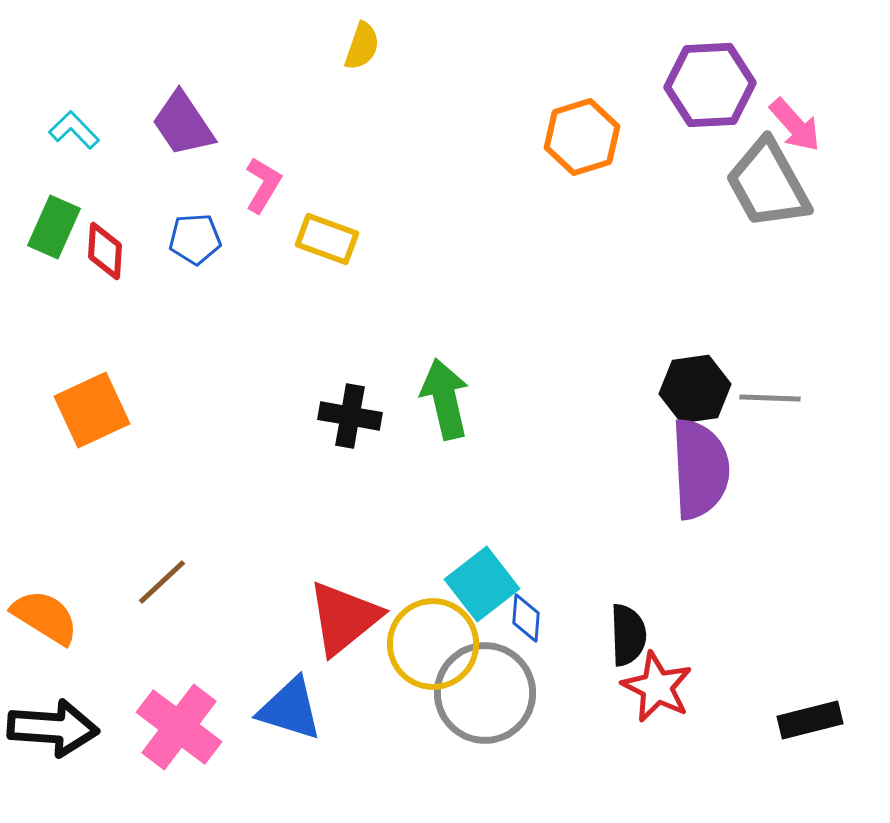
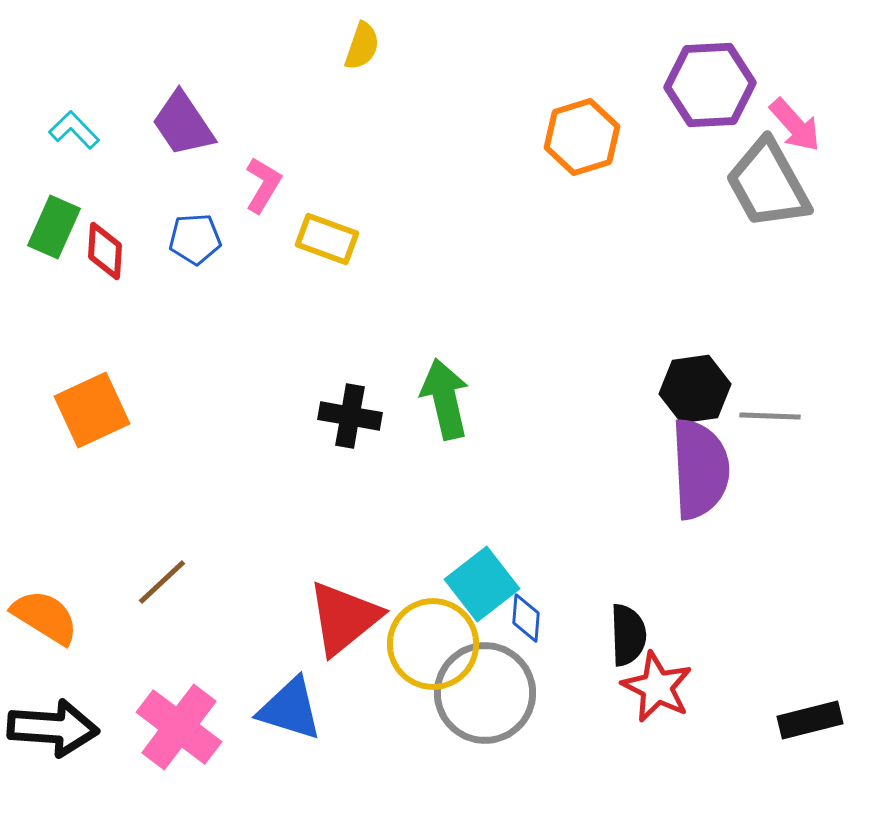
gray line: moved 18 px down
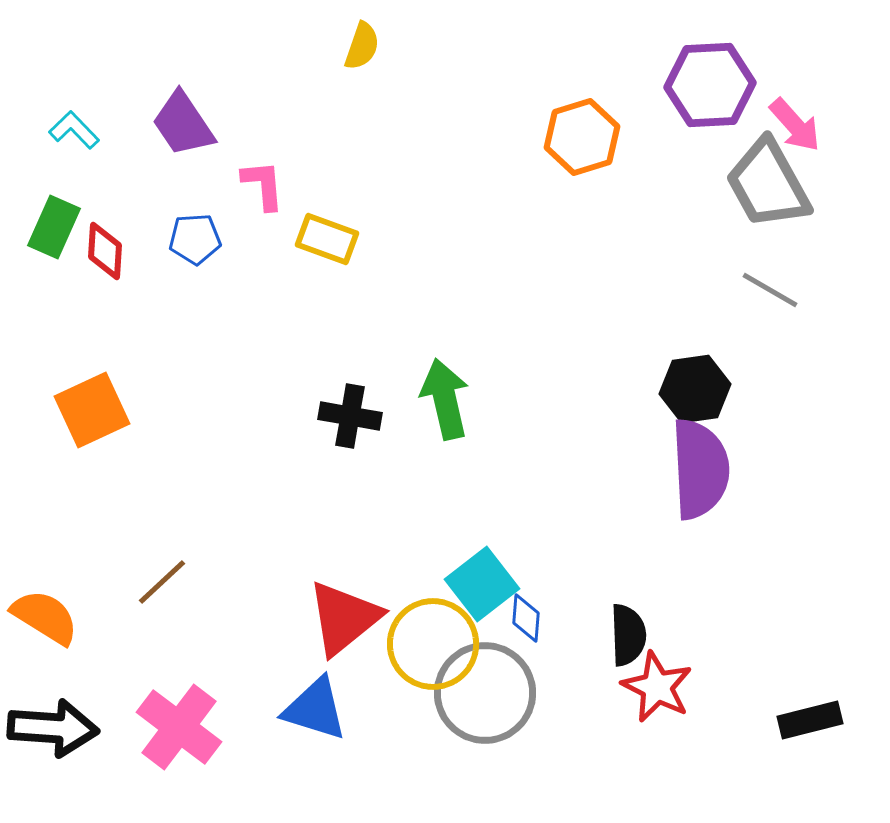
pink L-shape: rotated 36 degrees counterclockwise
gray line: moved 126 px up; rotated 28 degrees clockwise
blue triangle: moved 25 px right
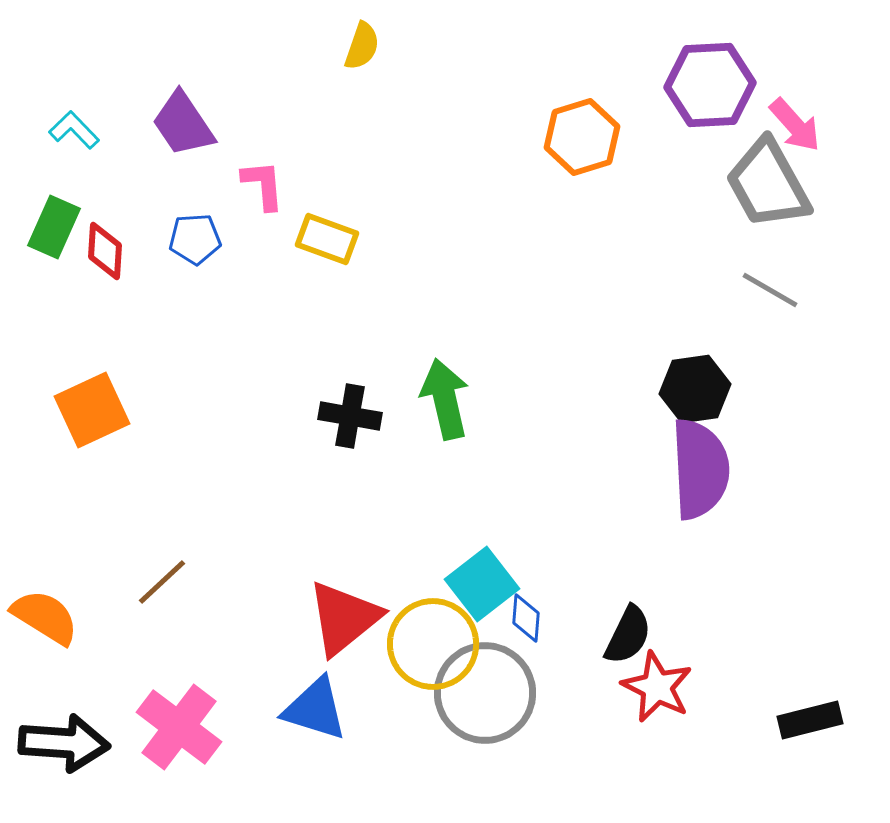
black semicircle: rotated 28 degrees clockwise
black arrow: moved 11 px right, 15 px down
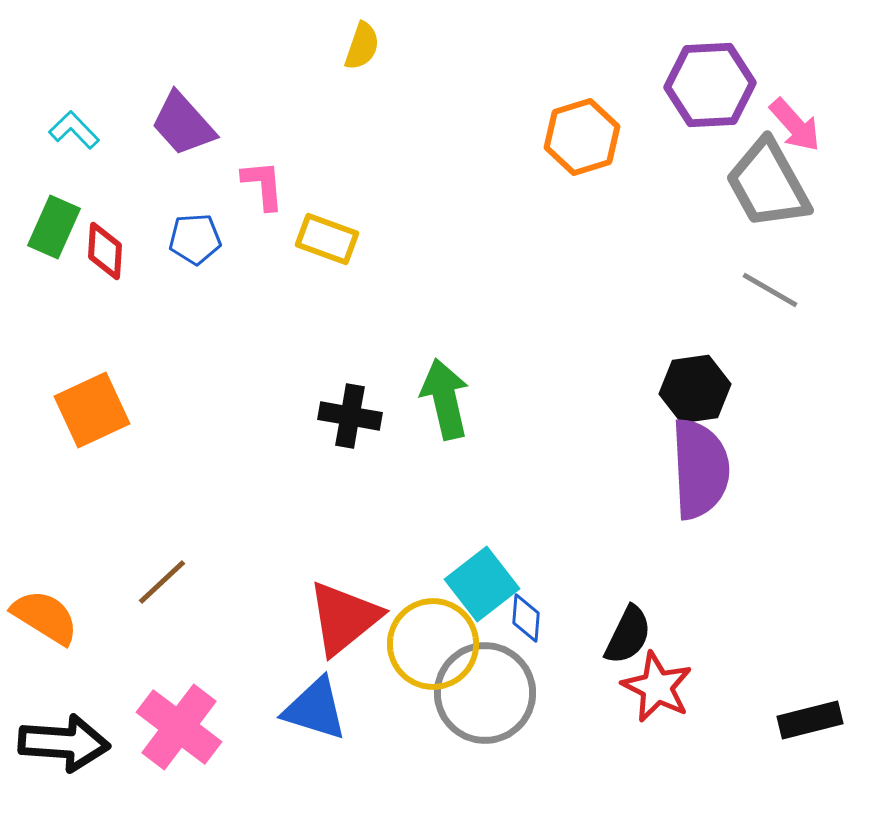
purple trapezoid: rotated 8 degrees counterclockwise
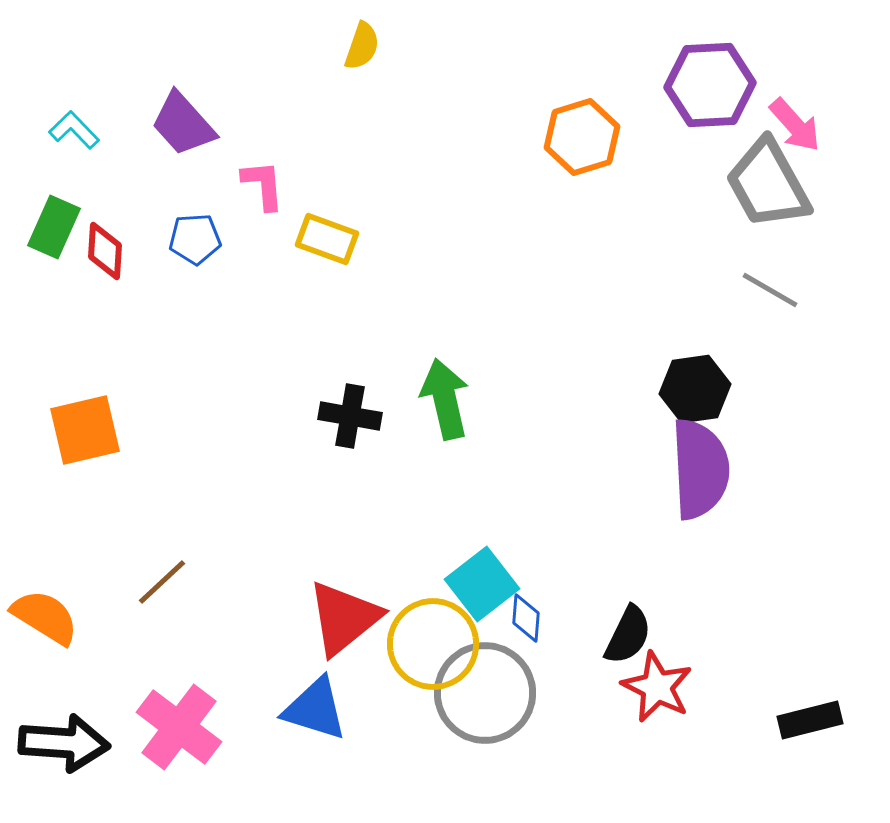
orange square: moved 7 px left, 20 px down; rotated 12 degrees clockwise
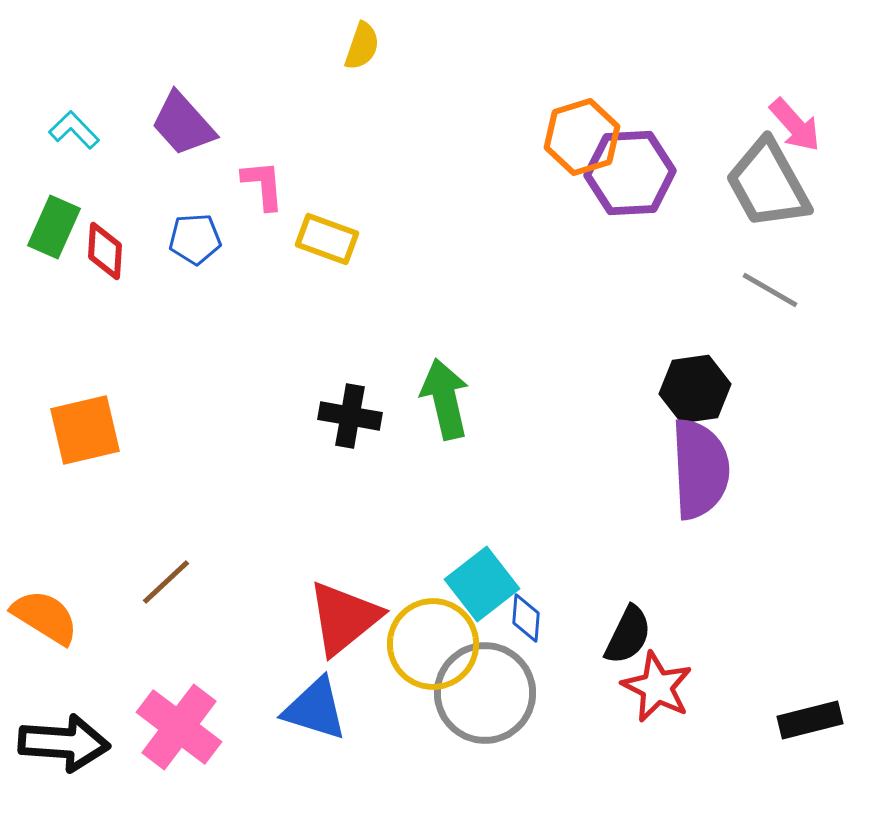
purple hexagon: moved 80 px left, 88 px down
brown line: moved 4 px right
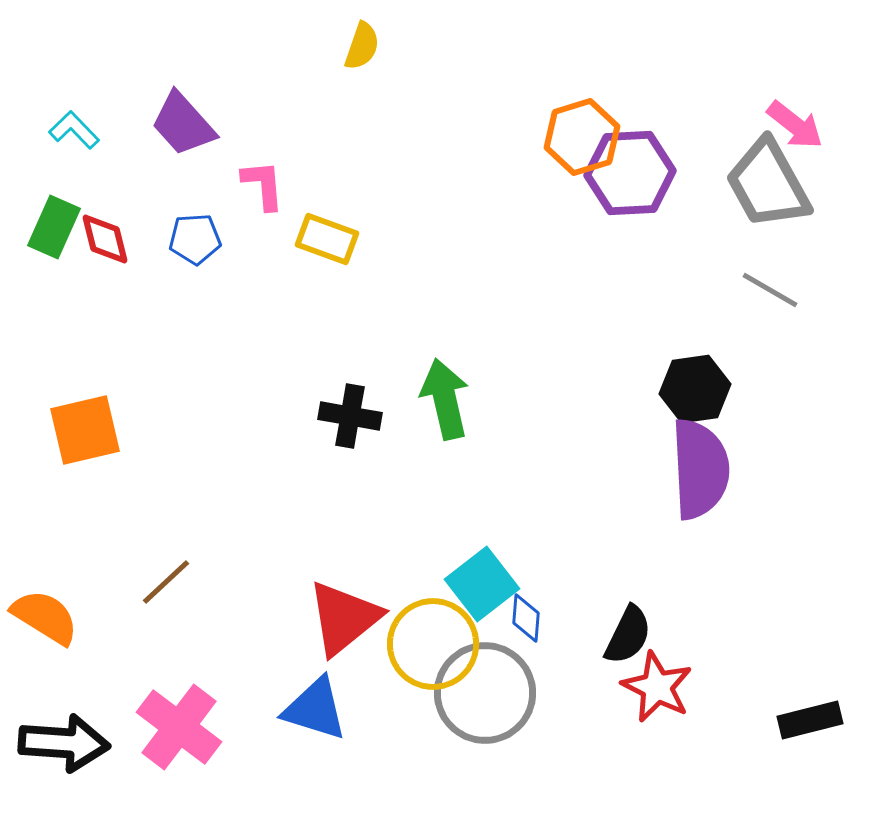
pink arrow: rotated 10 degrees counterclockwise
red diamond: moved 12 px up; rotated 18 degrees counterclockwise
